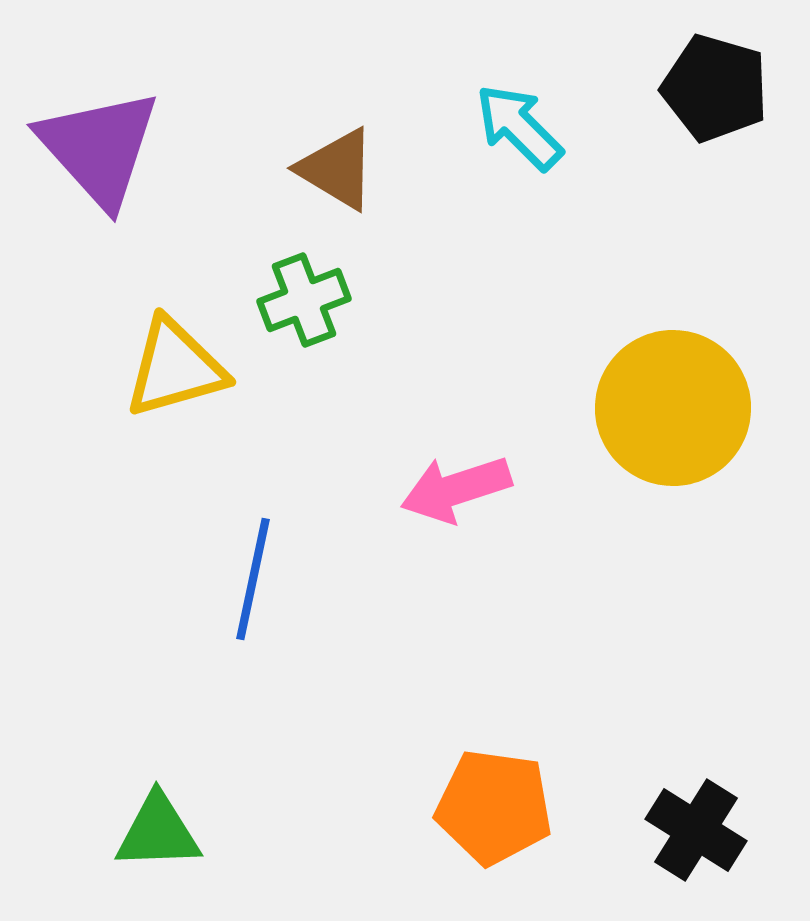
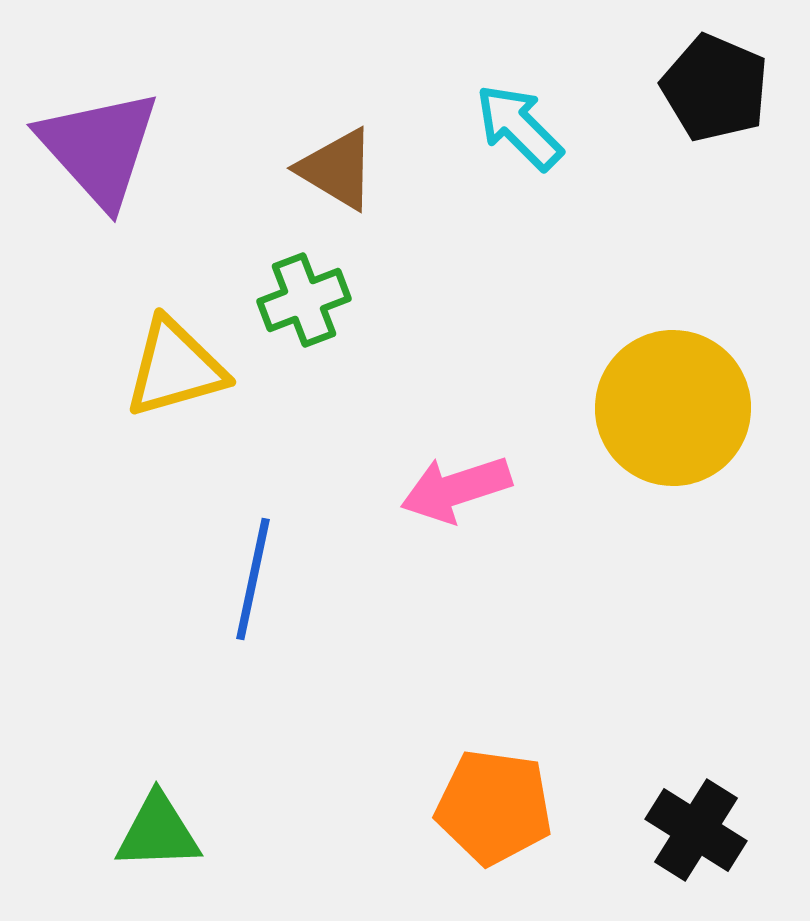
black pentagon: rotated 7 degrees clockwise
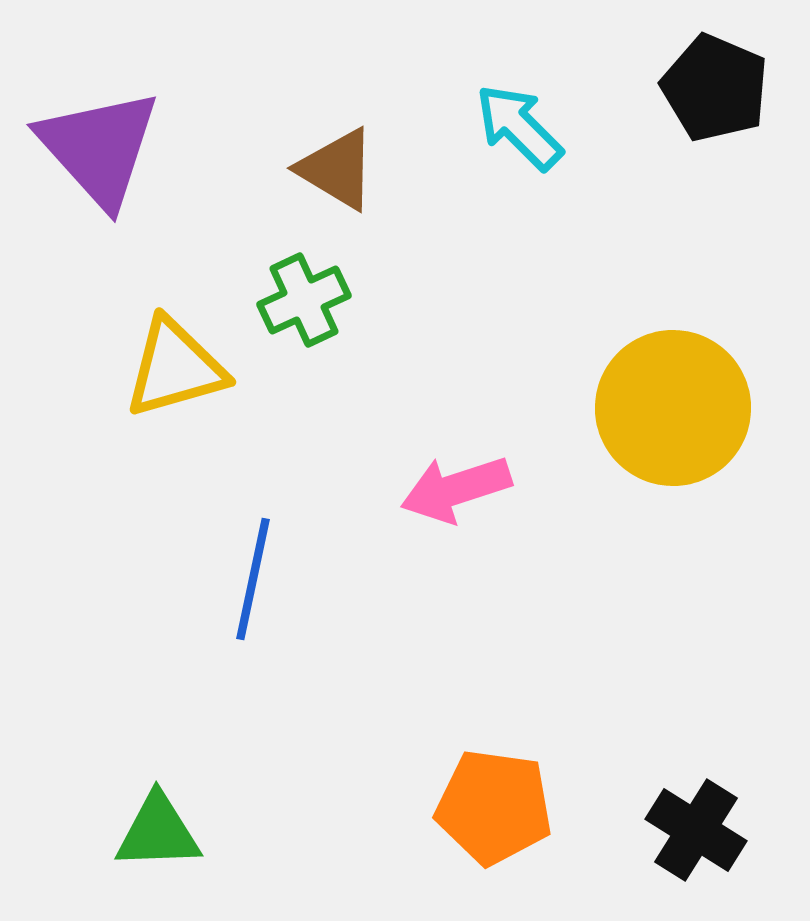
green cross: rotated 4 degrees counterclockwise
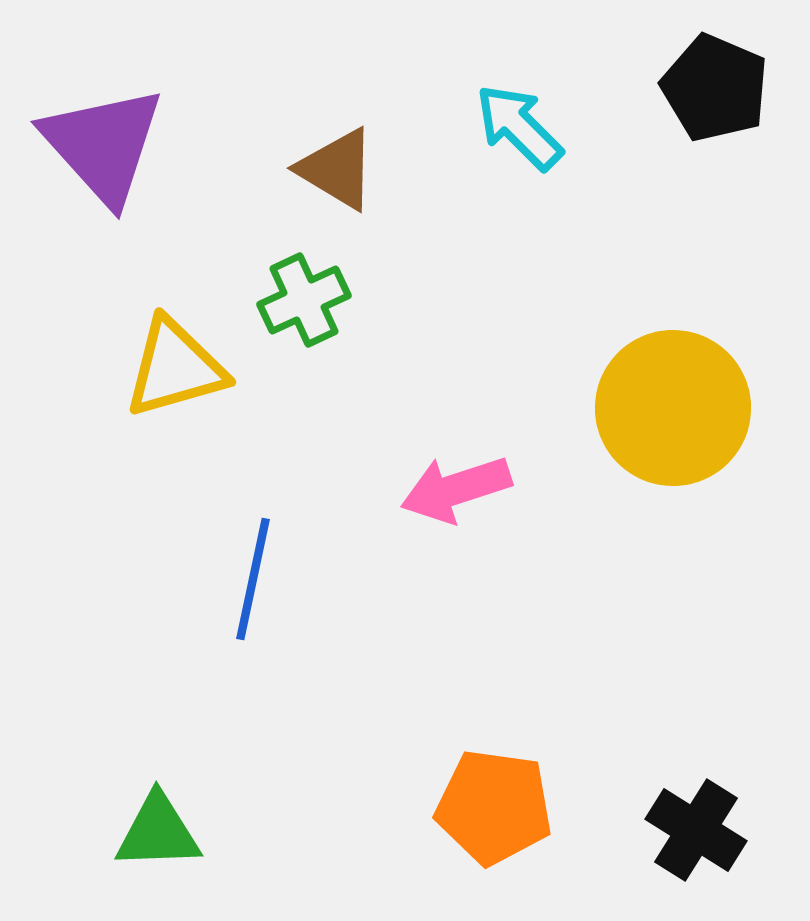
purple triangle: moved 4 px right, 3 px up
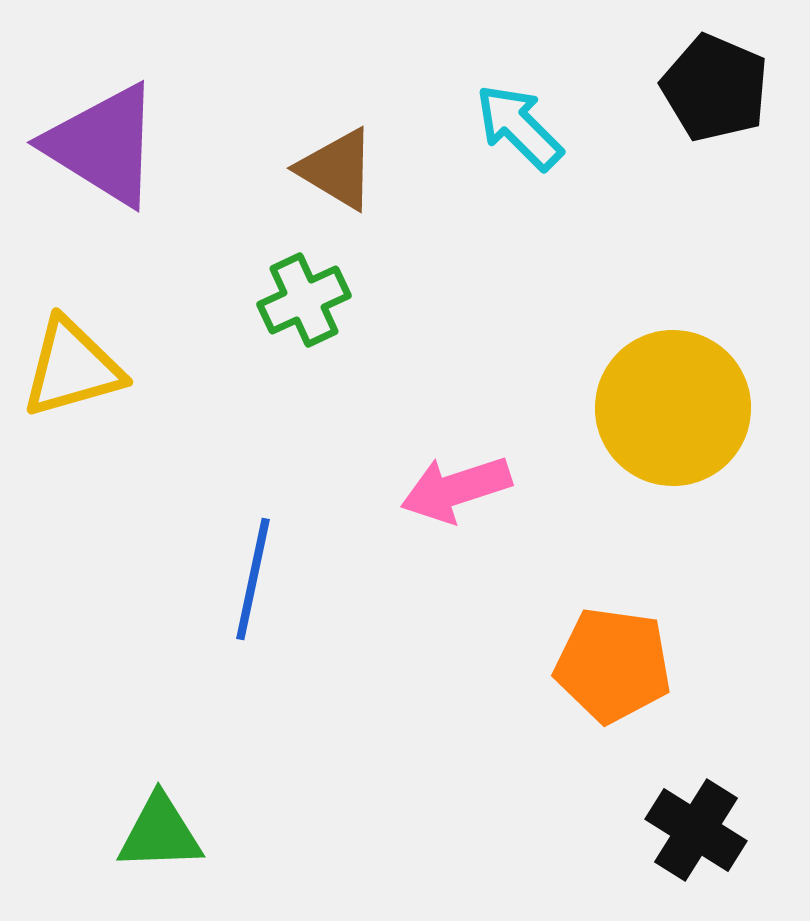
purple triangle: rotated 16 degrees counterclockwise
yellow triangle: moved 103 px left
orange pentagon: moved 119 px right, 142 px up
green triangle: moved 2 px right, 1 px down
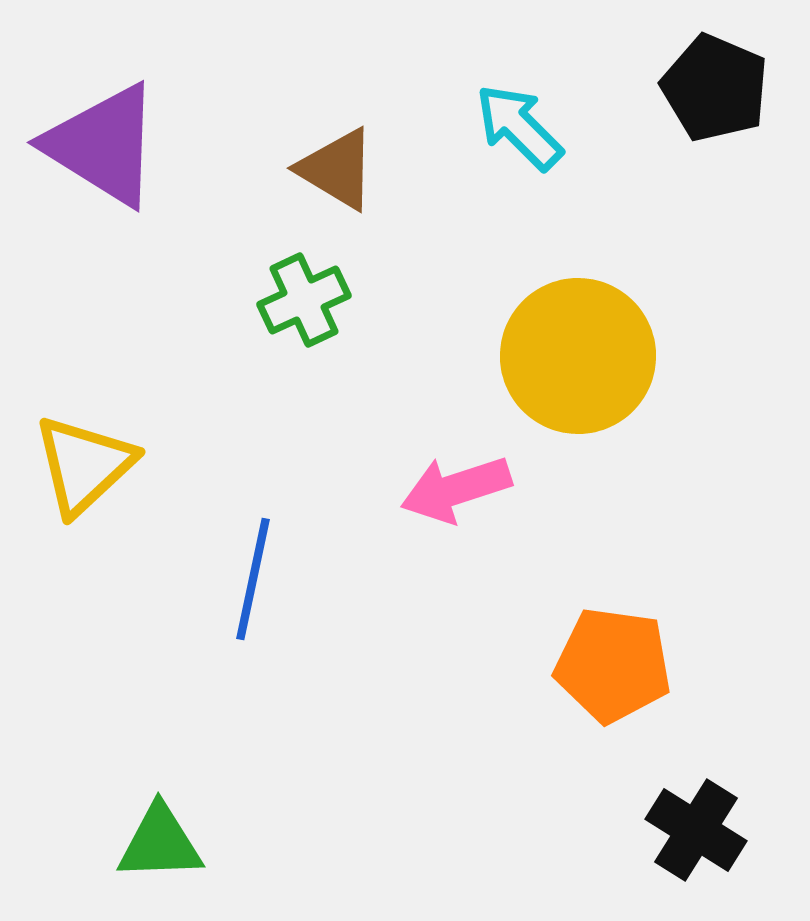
yellow triangle: moved 12 px right, 97 px down; rotated 27 degrees counterclockwise
yellow circle: moved 95 px left, 52 px up
green triangle: moved 10 px down
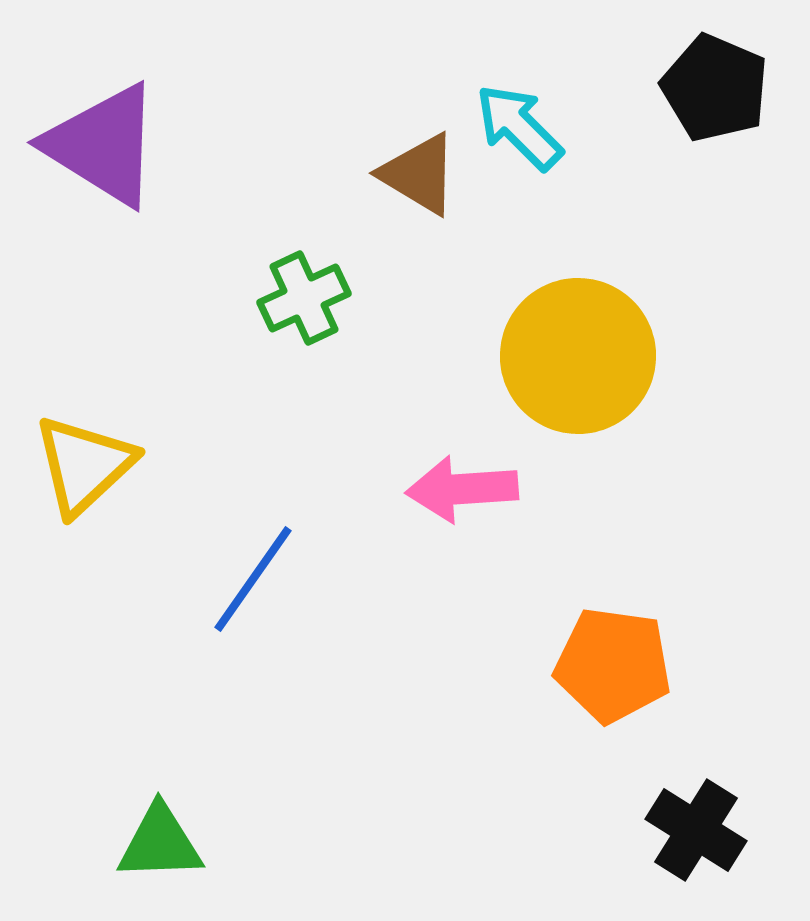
brown triangle: moved 82 px right, 5 px down
green cross: moved 2 px up
pink arrow: moved 6 px right; rotated 14 degrees clockwise
blue line: rotated 23 degrees clockwise
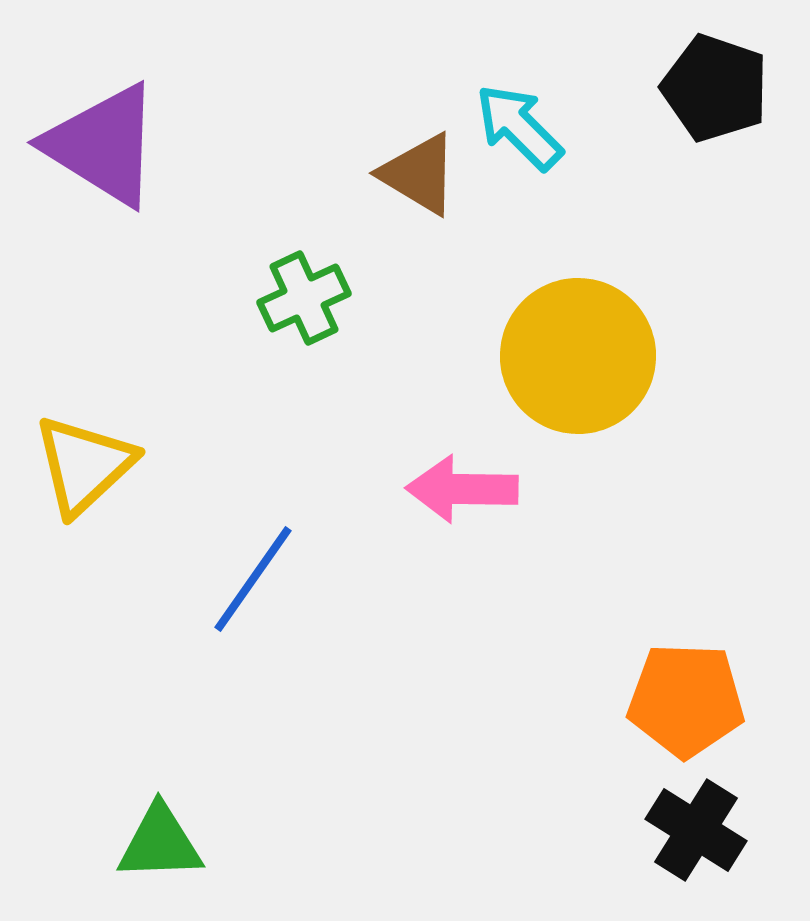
black pentagon: rotated 4 degrees counterclockwise
pink arrow: rotated 5 degrees clockwise
orange pentagon: moved 73 px right, 35 px down; rotated 6 degrees counterclockwise
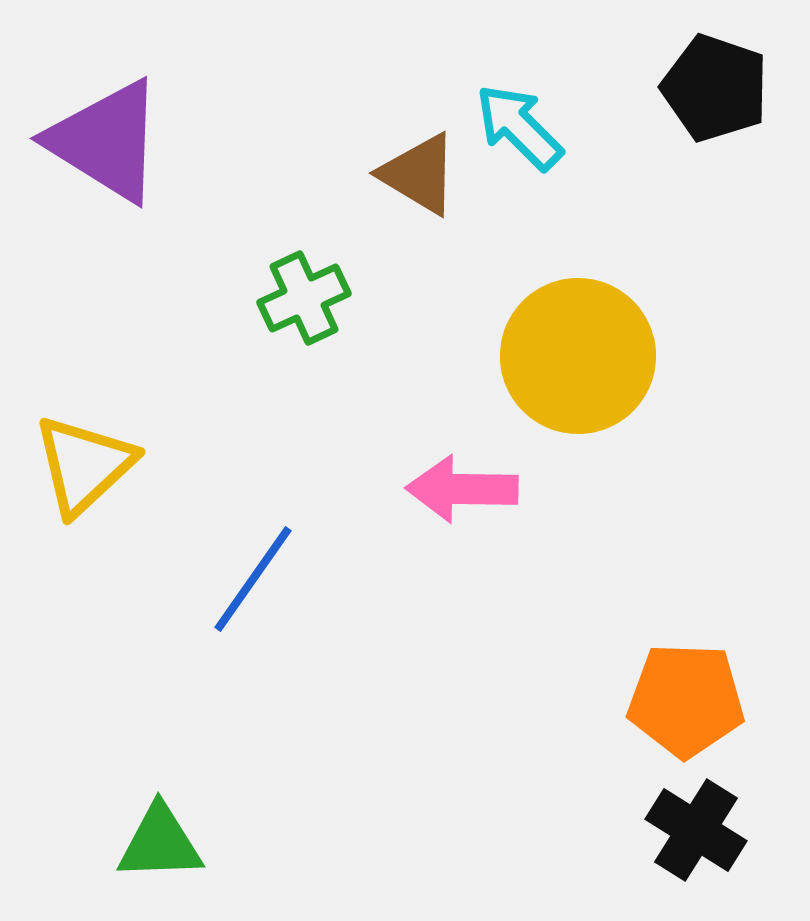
purple triangle: moved 3 px right, 4 px up
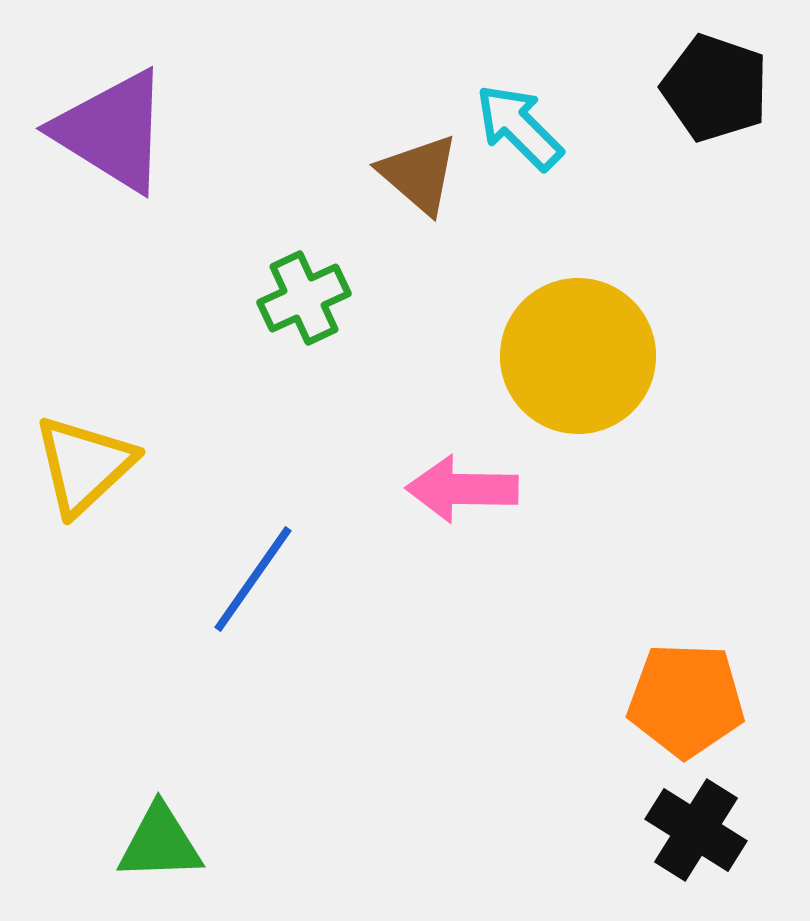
purple triangle: moved 6 px right, 10 px up
brown triangle: rotated 10 degrees clockwise
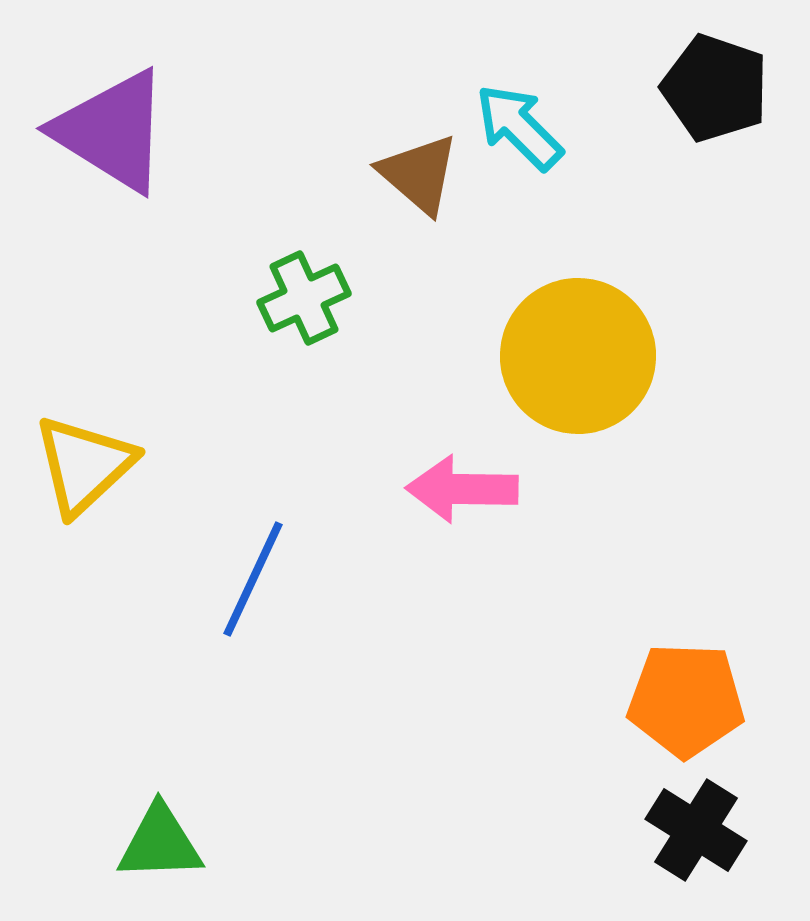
blue line: rotated 10 degrees counterclockwise
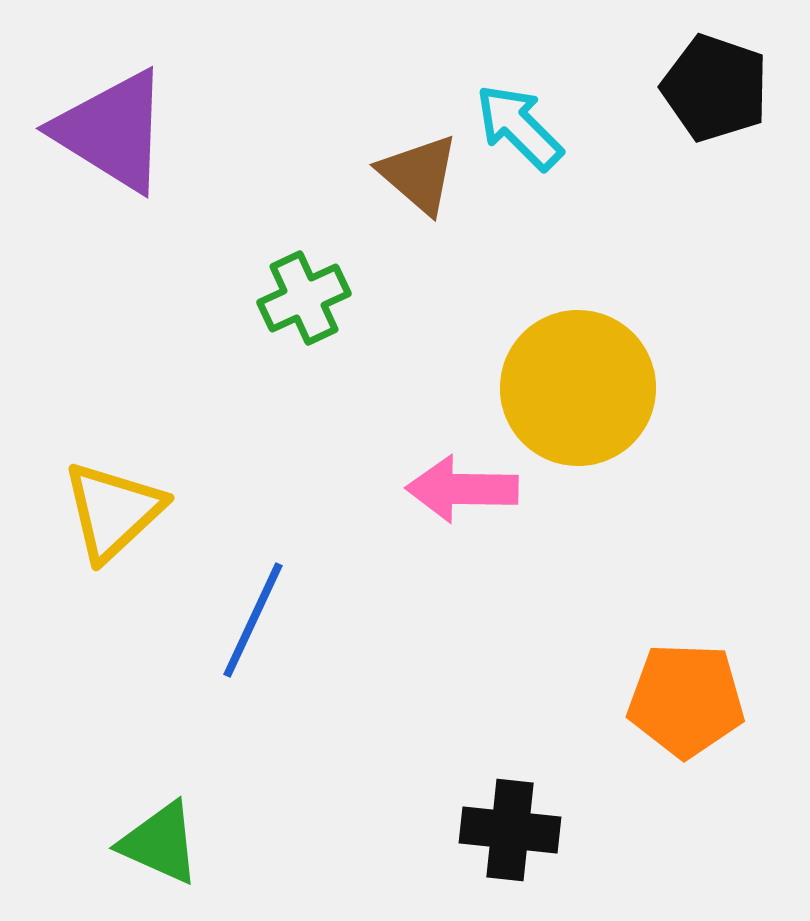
yellow circle: moved 32 px down
yellow triangle: moved 29 px right, 46 px down
blue line: moved 41 px down
black cross: moved 186 px left; rotated 26 degrees counterclockwise
green triangle: rotated 26 degrees clockwise
